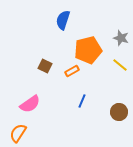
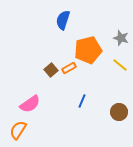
brown square: moved 6 px right, 4 px down; rotated 24 degrees clockwise
orange rectangle: moved 3 px left, 3 px up
orange semicircle: moved 3 px up
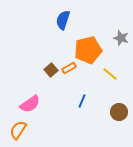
yellow line: moved 10 px left, 9 px down
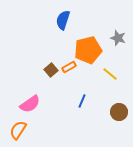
gray star: moved 3 px left
orange rectangle: moved 1 px up
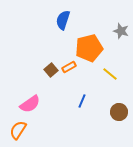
gray star: moved 3 px right, 7 px up
orange pentagon: moved 1 px right, 2 px up
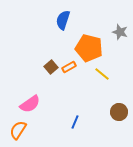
gray star: moved 1 px left, 1 px down
orange pentagon: rotated 28 degrees clockwise
brown square: moved 3 px up
yellow line: moved 8 px left
blue line: moved 7 px left, 21 px down
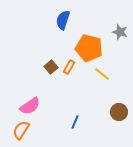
orange rectangle: rotated 32 degrees counterclockwise
pink semicircle: moved 2 px down
orange semicircle: moved 3 px right
